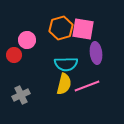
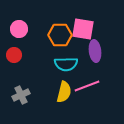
orange hexagon: moved 1 px left, 7 px down; rotated 15 degrees clockwise
pink circle: moved 8 px left, 11 px up
purple ellipse: moved 1 px left, 2 px up
yellow semicircle: moved 8 px down
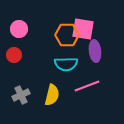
orange hexagon: moved 7 px right
yellow semicircle: moved 12 px left, 3 px down
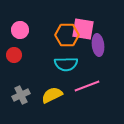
pink circle: moved 1 px right, 1 px down
purple ellipse: moved 3 px right, 6 px up
yellow semicircle: rotated 130 degrees counterclockwise
